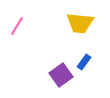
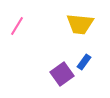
yellow trapezoid: moved 1 px down
purple square: moved 1 px right, 1 px up
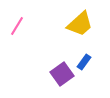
yellow trapezoid: rotated 48 degrees counterclockwise
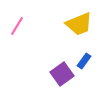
yellow trapezoid: moved 1 px left; rotated 20 degrees clockwise
blue rectangle: moved 1 px up
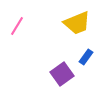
yellow trapezoid: moved 2 px left, 1 px up
blue rectangle: moved 2 px right, 4 px up
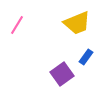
pink line: moved 1 px up
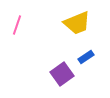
pink line: rotated 12 degrees counterclockwise
blue rectangle: rotated 21 degrees clockwise
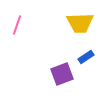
yellow trapezoid: moved 3 px right; rotated 20 degrees clockwise
purple square: rotated 15 degrees clockwise
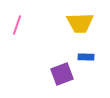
blue rectangle: rotated 35 degrees clockwise
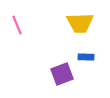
pink line: rotated 42 degrees counterclockwise
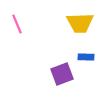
pink line: moved 1 px up
